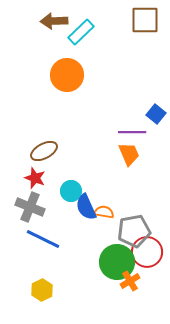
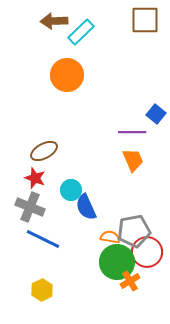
orange trapezoid: moved 4 px right, 6 px down
cyan circle: moved 1 px up
orange semicircle: moved 6 px right, 25 px down
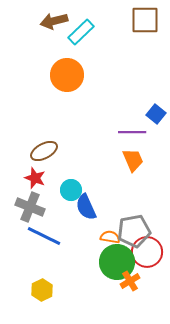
brown arrow: rotated 12 degrees counterclockwise
blue line: moved 1 px right, 3 px up
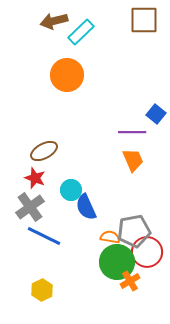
brown square: moved 1 px left
gray cross: rotated 32 degrees clockwise
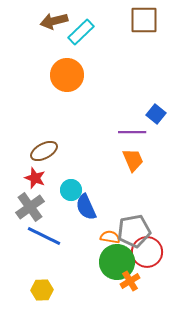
yellow hexagon: rotated 25 degrees clockwise
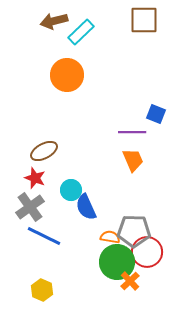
blue square: rotated 18 degrees counterclockwise
gray pentagon: rotated 12 degrees clockwise
orange cross: rotated 12 degrees counterclockwise
yellow hexagon: rotated 25 degrees clockwise
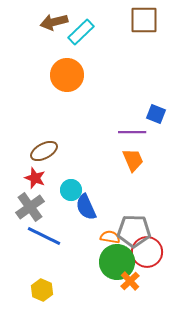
brown arrow: moved 1 px down
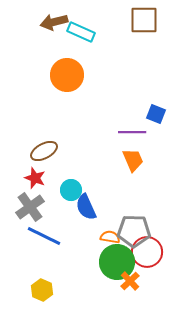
cyan rectangle: rotated 68 degrees clockwise
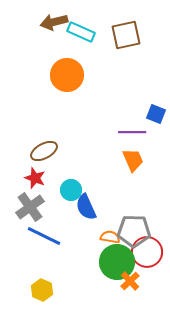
brown square: moved 18 px left, 15 px down; rotated 12 degrees counterclockwise
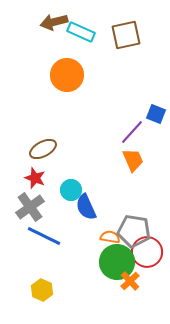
purple line: rotated 48 degrees counterclockwise
brown ellipse: moved 1 px left, 2 px up
gray pentagon: rotated 8 degrees clockwise
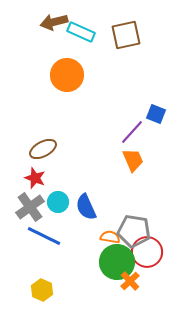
cyan circle: moved 13 px left, 12 px down
